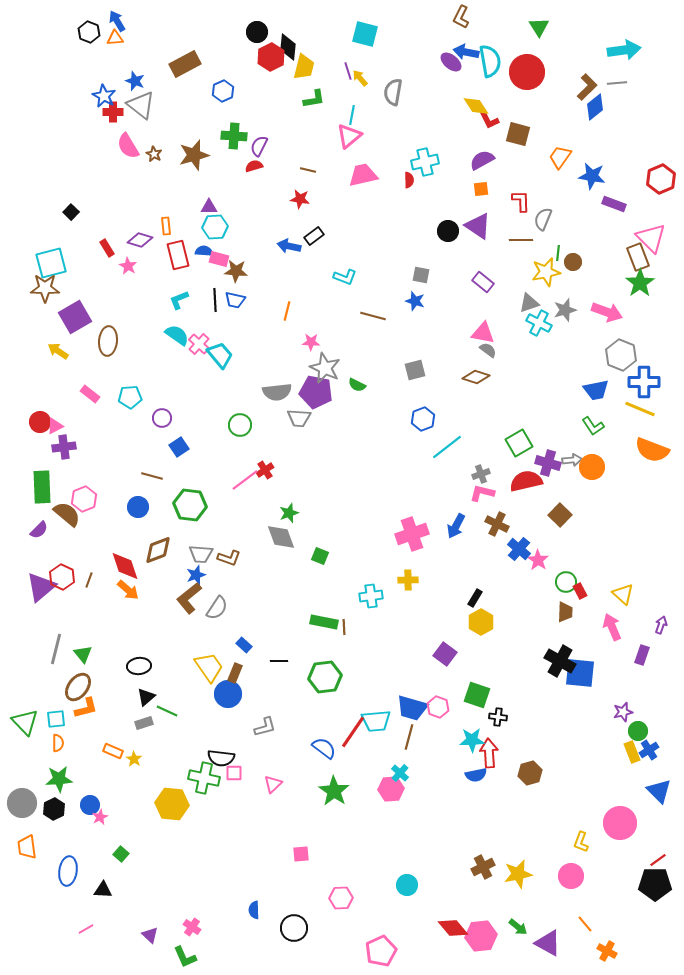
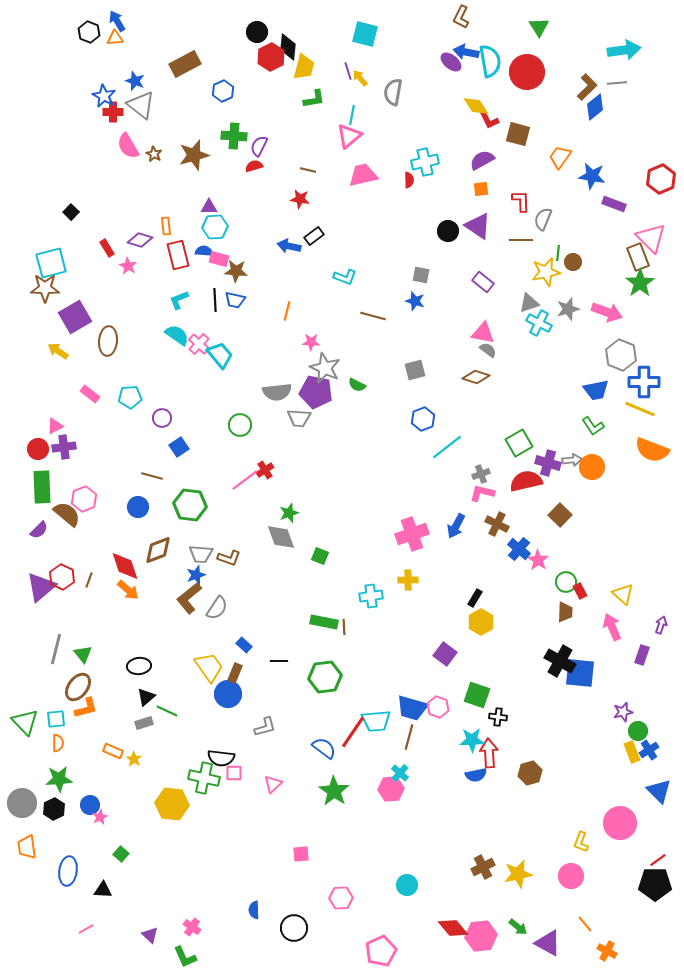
gray star at (565, 310): moved 3 px right, 1 px up
red circle at (40, 422): moved 2 px left, 27 px down
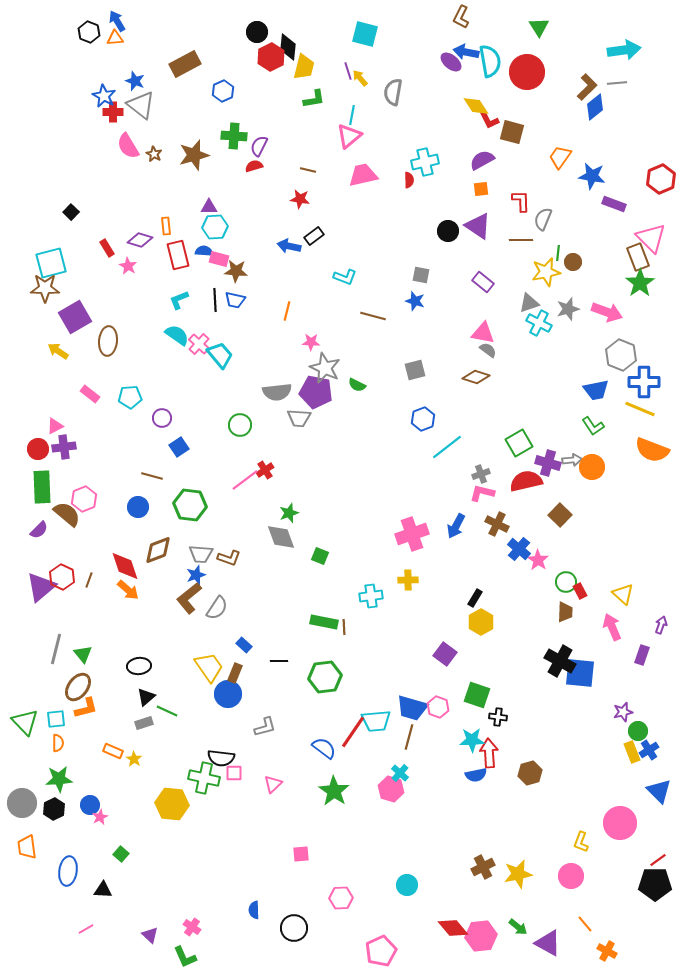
brown square at (518, 134): moved 6 px left, 2 px up
pink hexagon at (391, 789): rotated 20 degrees clockwise
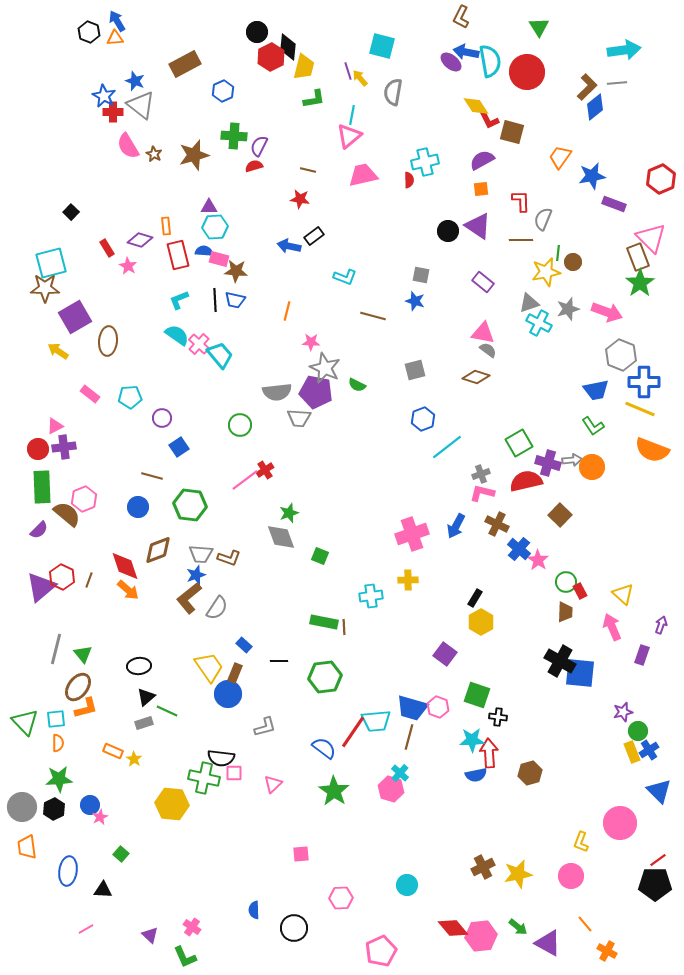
cyan square at (365, 34): moved 17 px right, 12 px down
blue star at (592, 176): rotated 20 degrees counterclockwise
gray circle at (22, 803): moved 4 px down
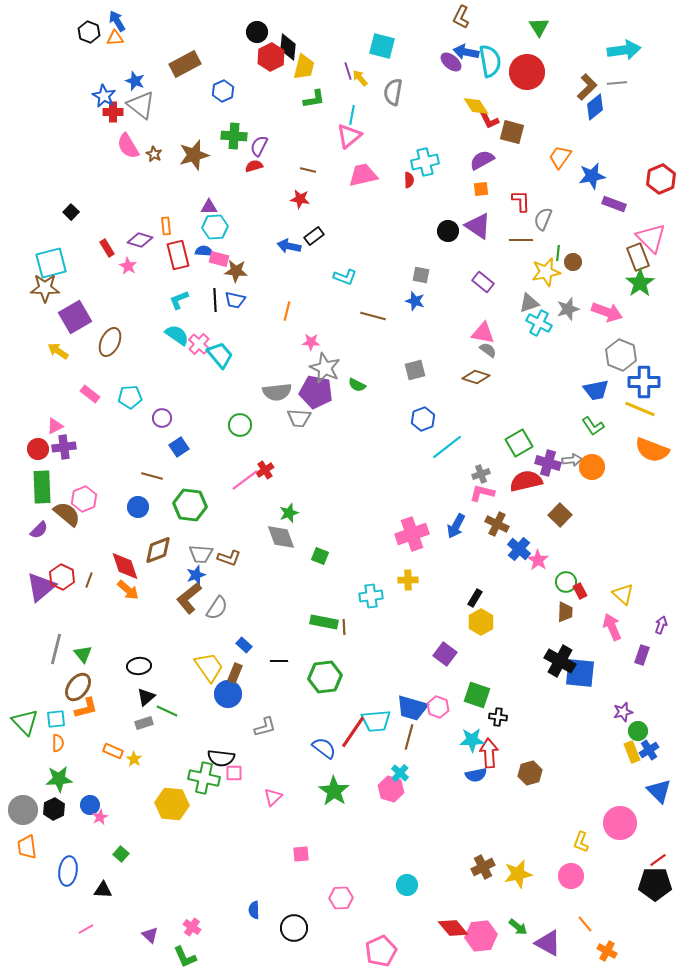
brown ellipse at (108, 341): moved 2 px right, 1 px down; rotated 20 degrees clockwise
pink triangle at (273, 784): moved 13 px down
gray circle at (22, 807): moved 1 px right, 3 px down
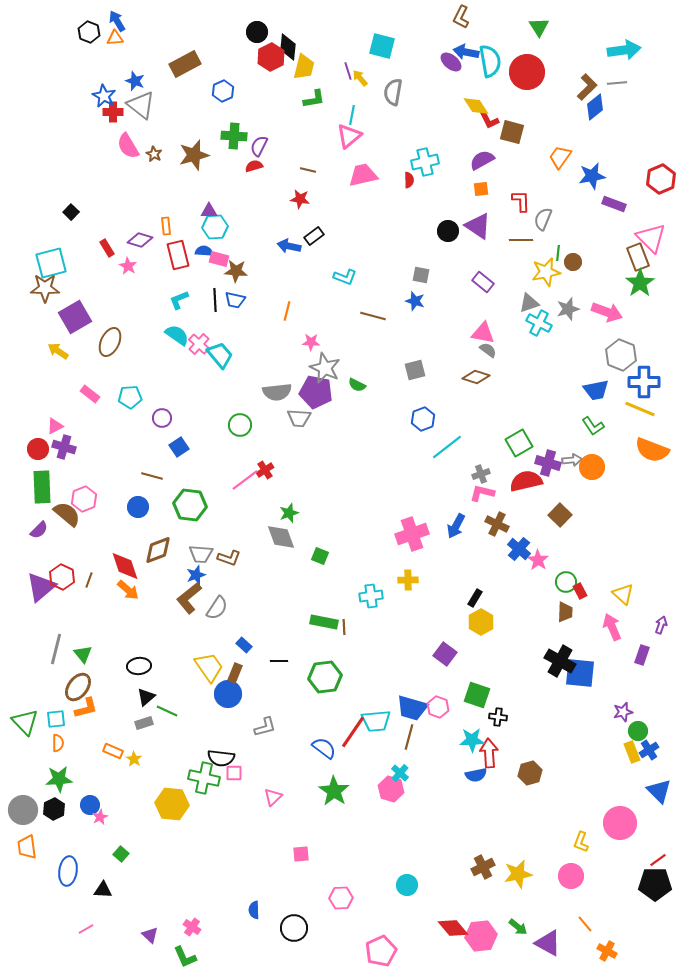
purple triangle at (209, 207): moved 4 px down
purple cross at (64, 447): rotated 25 degrees clockwise
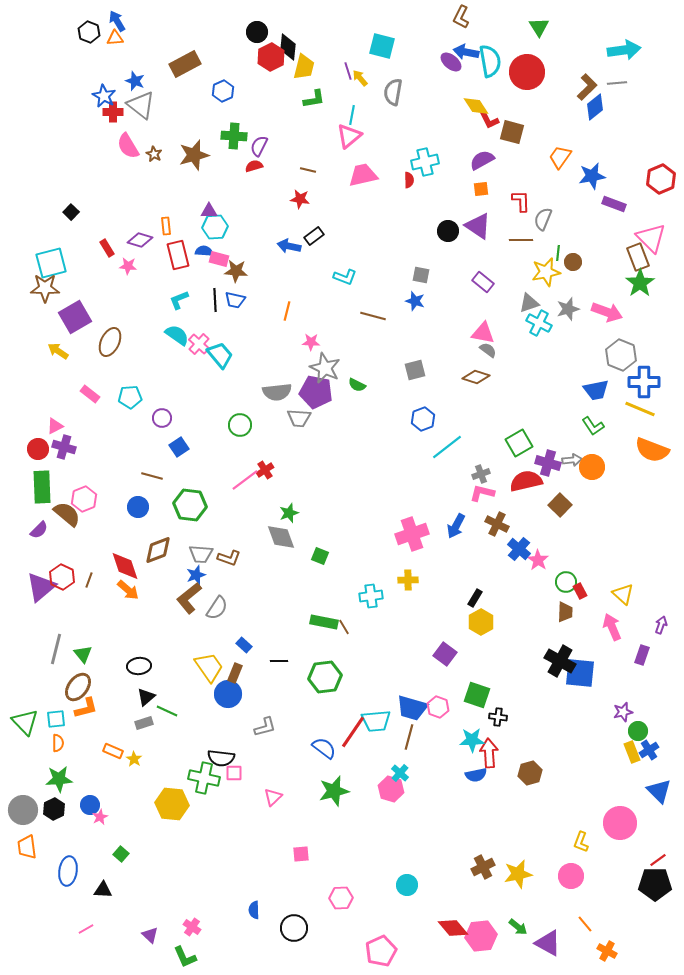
pink star at (128, 266): rotated 24 degrees counterclockwise
brown square at (560, 515): moved 10 px up
brown line at (344, 627): rotated 28 degrees counterclockwise
green star at (334, 791): rotated 24 degrees clockwise
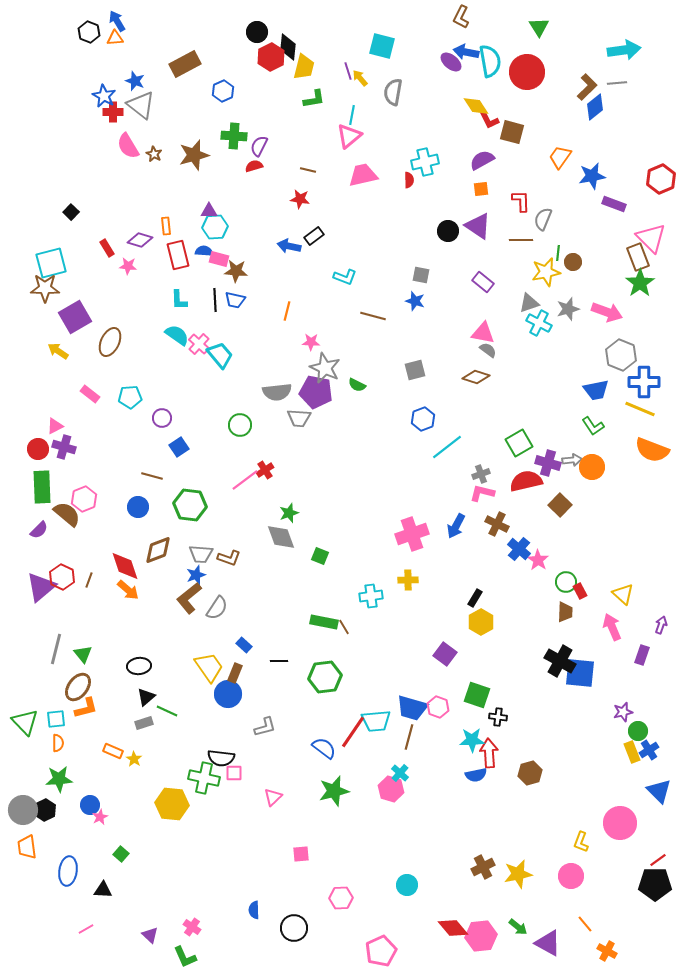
cyan L-shape at (179, 300): rotated 70 degrees counterclockwise
black hexagon at (54, 809): moved 9 px left, 1 px down
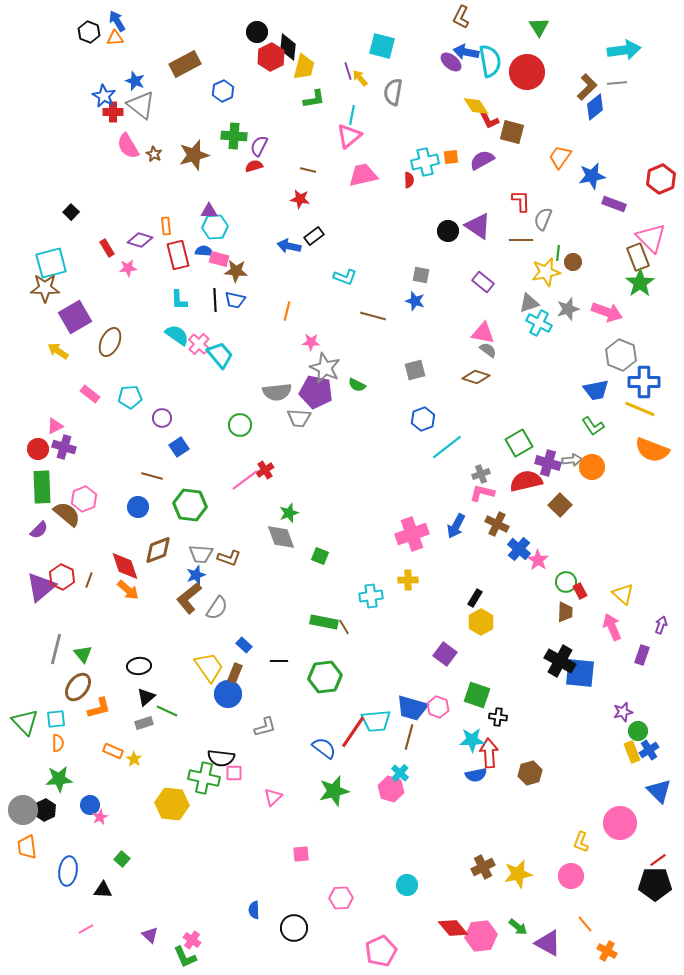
orange square at (481, 189): moved 30 px left, 32 px up
pink star at (128, 266): moved 2 px down; rotated 12 degrees counterclockwise
orange L-shape at (86, 708): moved 13 px right
green square at (121, 854): moved 1 px right, 5 px down
pink cross at (192, 927): moved 13 px down
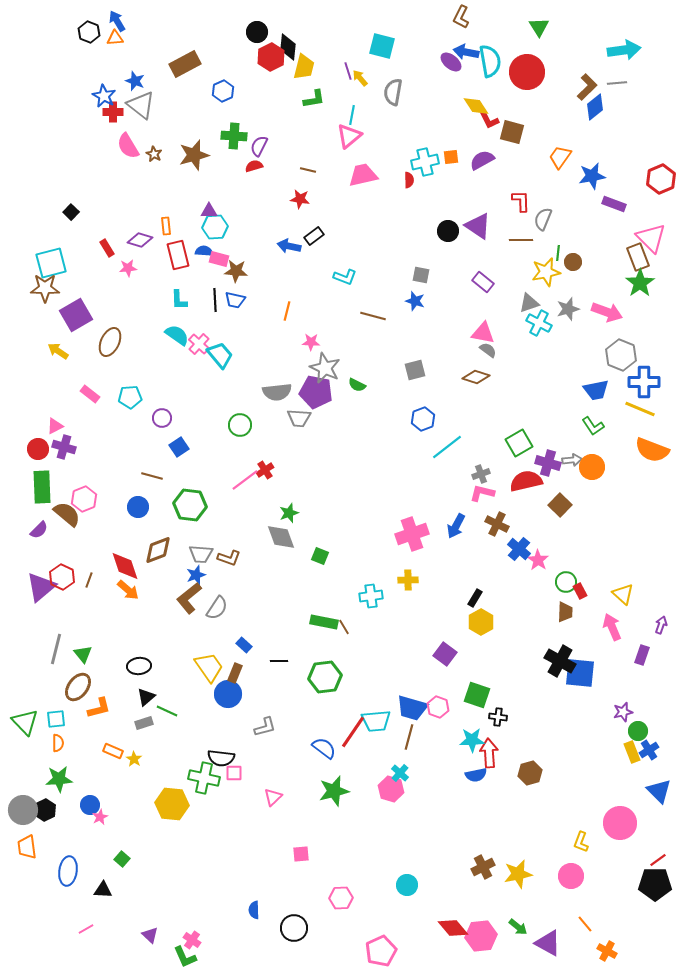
purple square at (75, 317): moved 1 px right, 2 px up
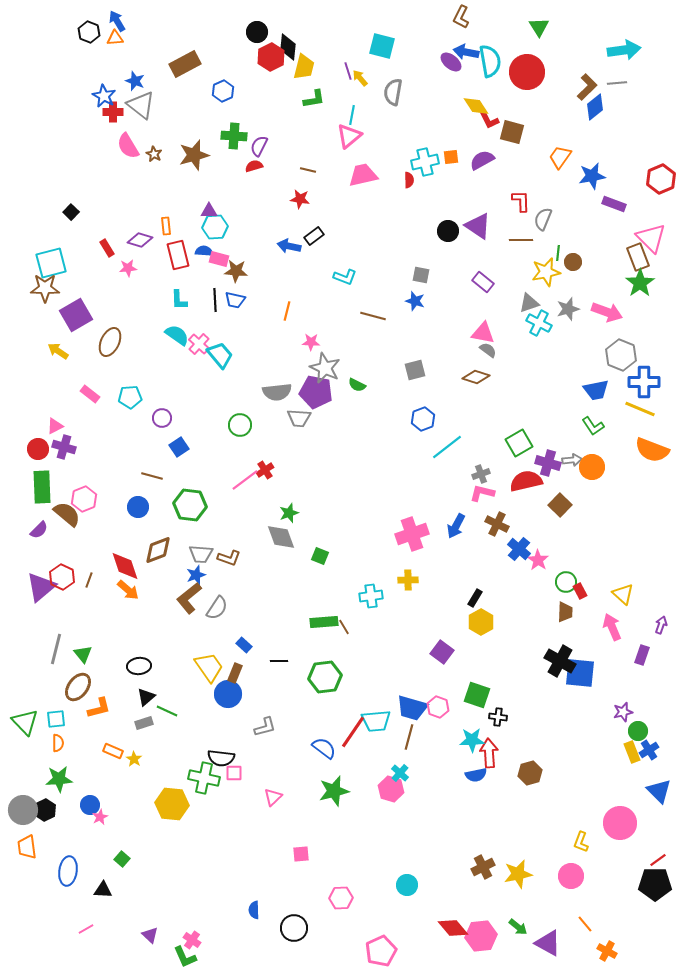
green rectangle at (324, 622): rotated 16 degrees counterclockwise
purple square at (445, 654): moved 3 px left, 2 px up
